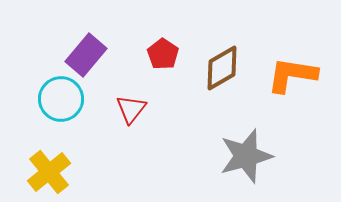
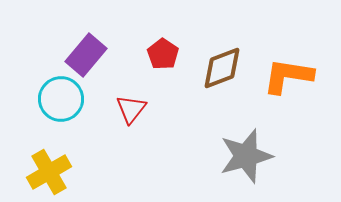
brown diamond: rotated 9 degrees clockwise
orange L-shape: moved 4 px left, 1 px down
yellow cross: rotated 9 degrees clockwise
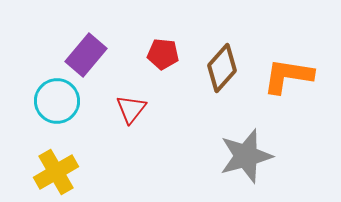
red pentagon: rotated 28 degrees counterclockwise
brown diamond: rotated 27 degrees counterclockwise
cyan circle: moved 4 px left, 2 px down
yellow cross: moved 7 px right
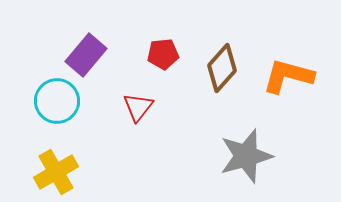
red pentagon: rotated 12 degrees counterclockwise
orange L-shape: rotated 6 degrees clockwise
red triangle: moved 7 px right, 2 px up
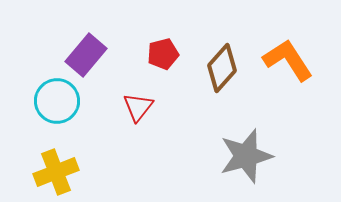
red pentagon: rotated 8 degrees counterclockwise
orange L-shape: moved 16 px up; rotated 42 degrees clockwise
yellow cross: rotated 9 degrees clockwise
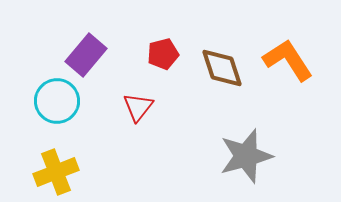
brown diamond: rotated 60 degrees counterclockwise
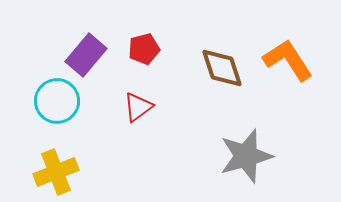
red pentagon: moved 19 px left, 5 px up
red triangle: rotated 16 degrees clockwise
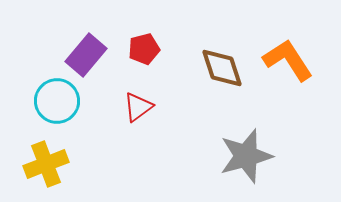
yellow cross: moved 10 px left, 8 px up
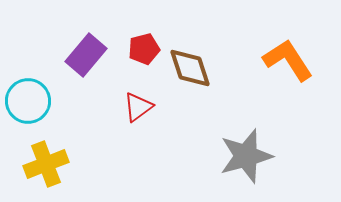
brown diamond: moved 32 px left
cyan circle: moved 29 px left
